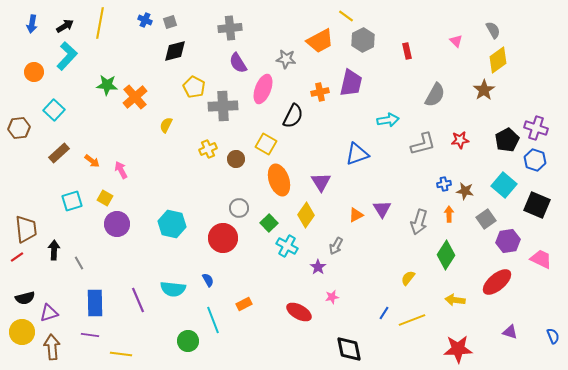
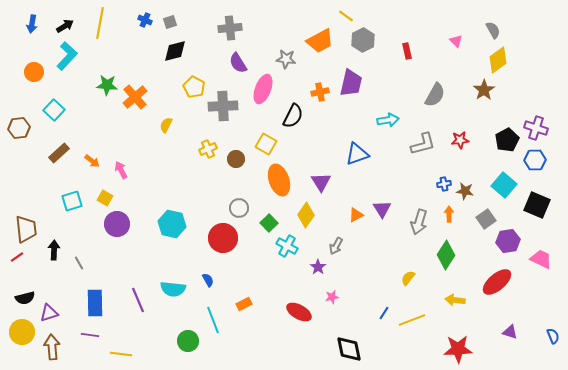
blue hexagon at (535, 160): rotated 20 degrees counterclockwise
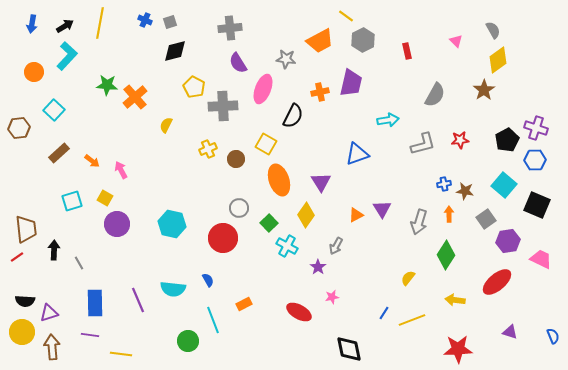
black semicircle at (25, 298): moved 3 px down; rotated 18 degrees clockwise
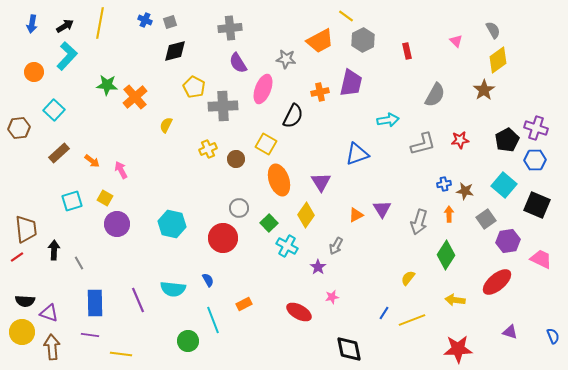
purple triangle at (49, 313): rotated 36 degrees clockwise
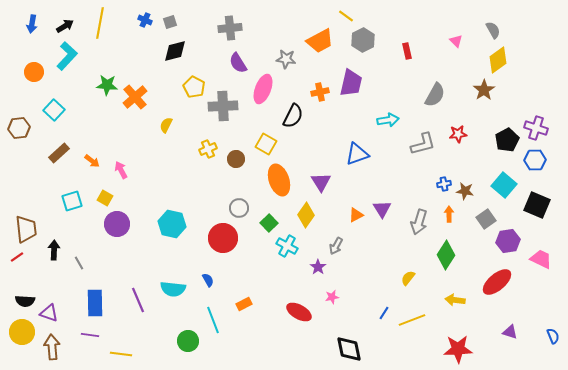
red star at (460, 140): moved 2 px left, 6 px up
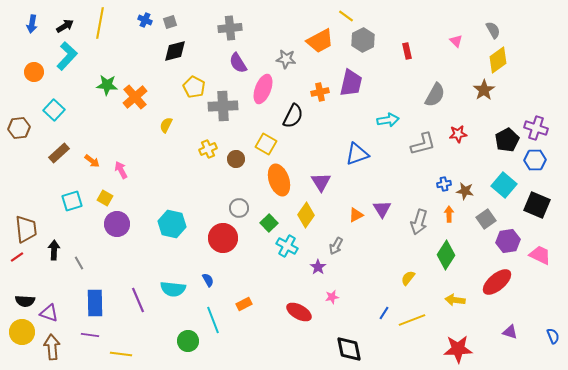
pink trapezoid at (541, 259): moved 1 px left, 4 px up
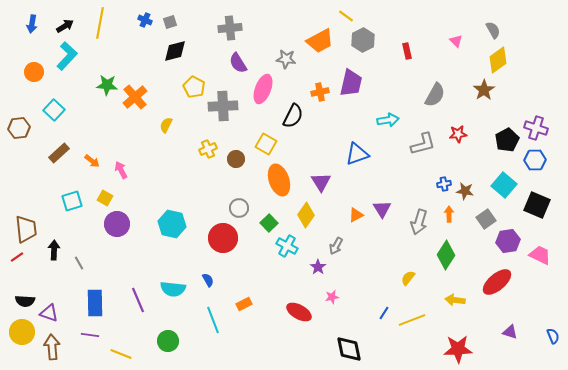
green circle at (188, 341): moved 20 px left
yellow line at (121, 354): rotated 15 degrees clockwise
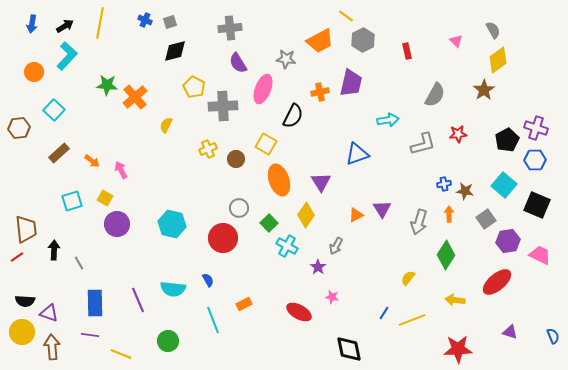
pink star at (332, 297): rotated 24 degrees clockwise
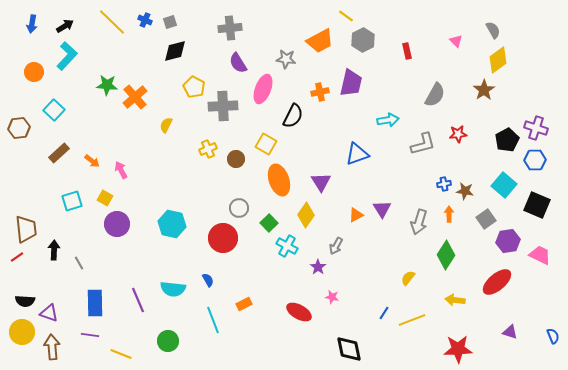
yellow line at (100, 23): moved 12 px right, 1 px up; rotated 56 degrees counterclockwise
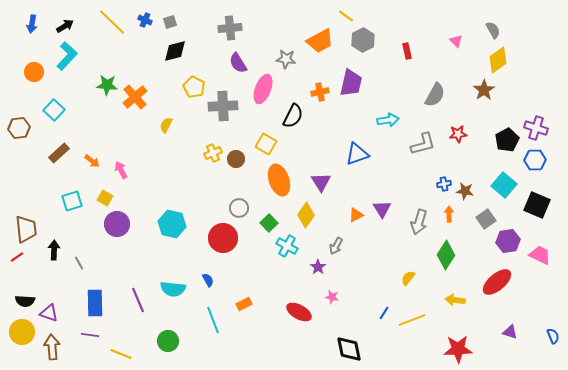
yellow cross at (208, 149): moved 5 px right, 4 px down
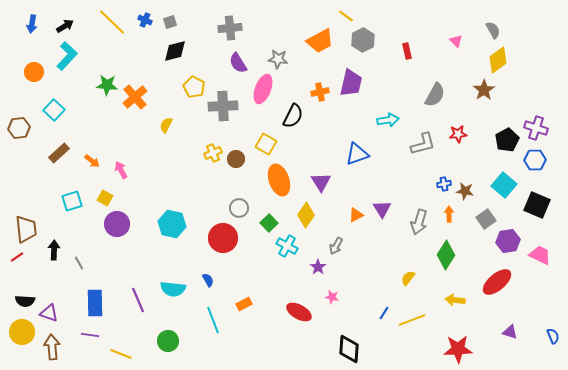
gray star at (286, 59): moved 8 px left
black diamond at (349, 349): rotated 16 degrees clockwise
